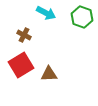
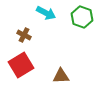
brown triangle: moved 12 px right, 2 px down
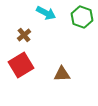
brown cross: rotated 24 degrees clockwise
brown triangle: moved 1 px right, 2 px up
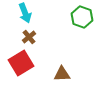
cyan arrow: moved 21 px left; rotated 42 degrees clockwise
brown cross: moved 5 px right, 2 px down
red square: moved 2 px up
